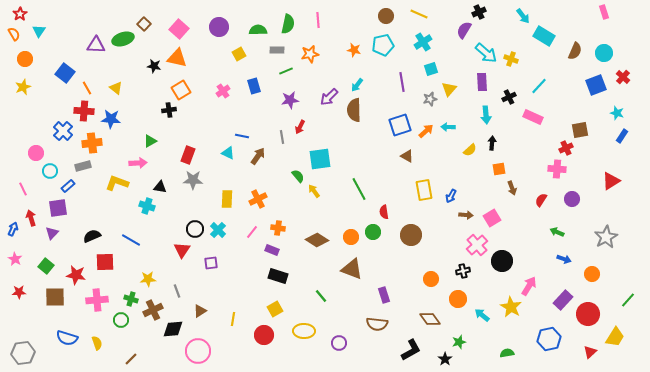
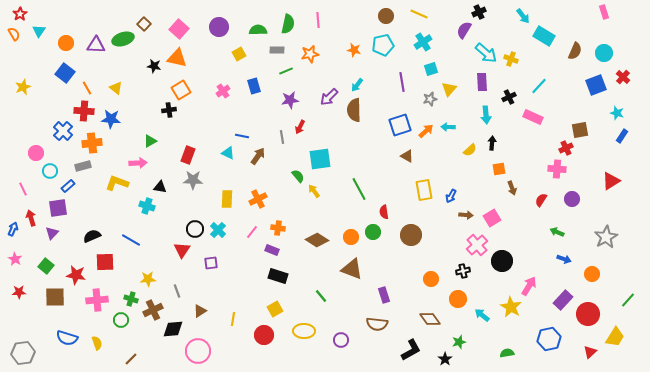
orange circle at (25, 59): moved 41 px right, 16 px up
purple circle at (339, 343): moved 2 px right, 3 px up
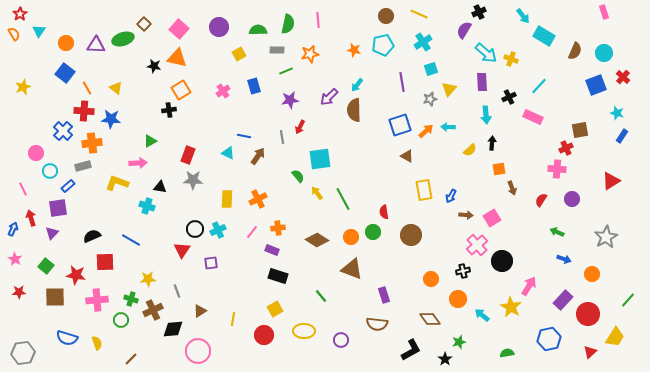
blue line at (242, 136): moved 2 px right
green line at (359, 189): moved 16 px left, 10 px down
yellow arrow at (314, 191): moved 3 px right, 2 px down
orange cross at (278, 228): rotated 16 degrees counterclockwise
cyan cross at (218, 230): rotated 21 degrees clockwise
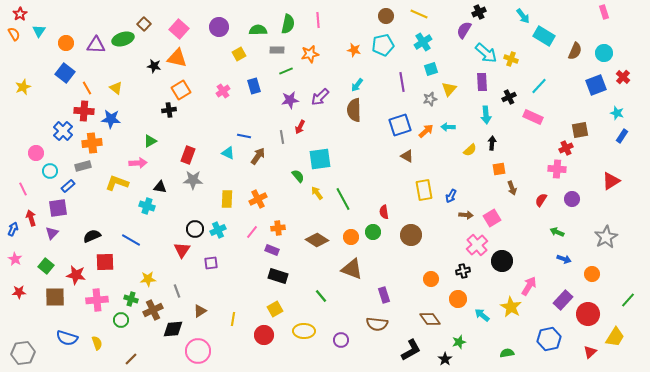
purple arrow at (329, 97): moved 9 px left
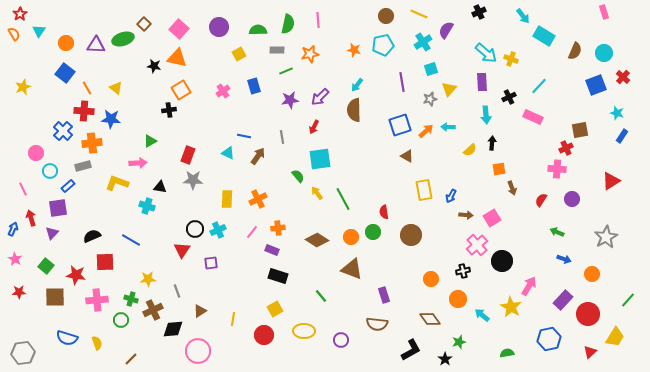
purple semicircle at (464, 30): moved 18 px left
red arrow at (300, 127): moved 14 px right
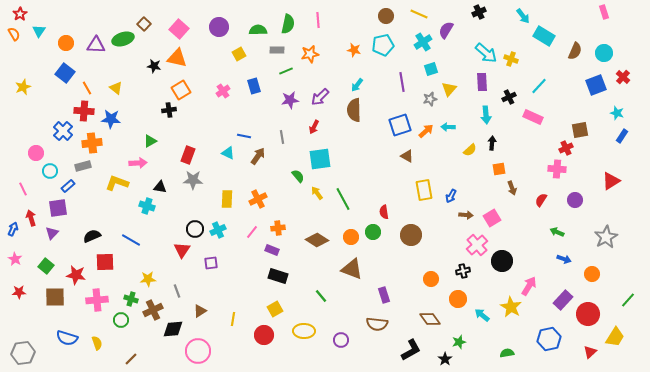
purple circle at (572, 199): moved 3 px right, 1 px down
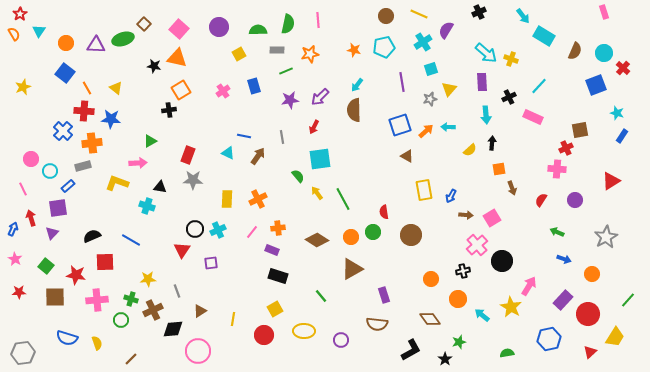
cyan pentagon at (383, 45): moved 1 px right, 2 px down
red cross at (623, 77): moved 9 px up
pink circle at (36, 153): moved 5 px left, 6 px down
brown triangle at (352, 269): rotated 50 degrees counterclockwise
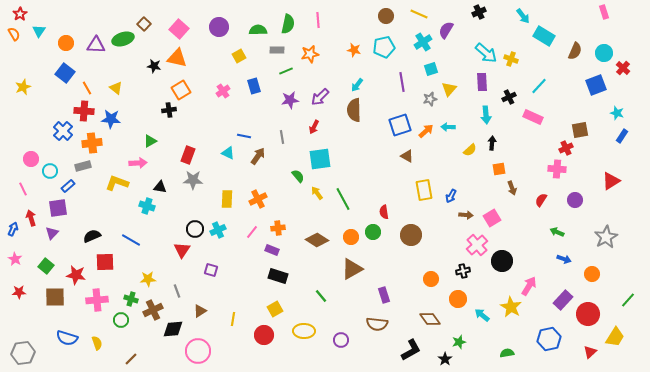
yellow square at (239, 54): moved 2 px down
purple square at (211, 263): moved 7 px down; rotated 24 degrees clockwise
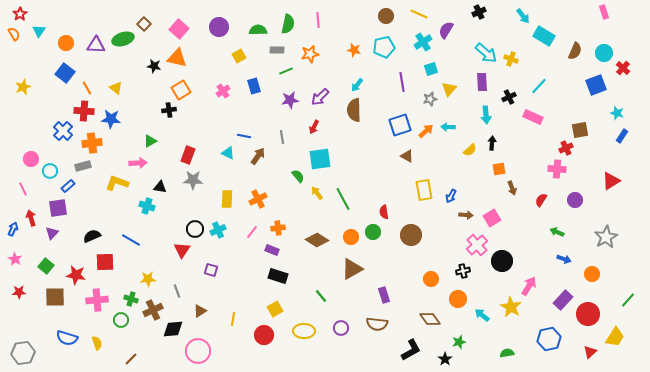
purple circle at (341, 340): moved 12 px up
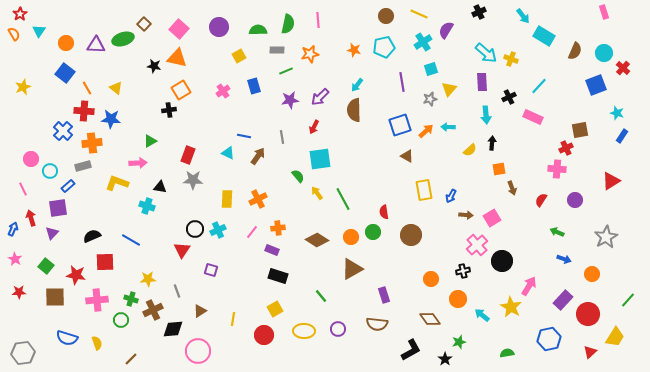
purple circle at (341, 328): moved 3 px left, 1 px down
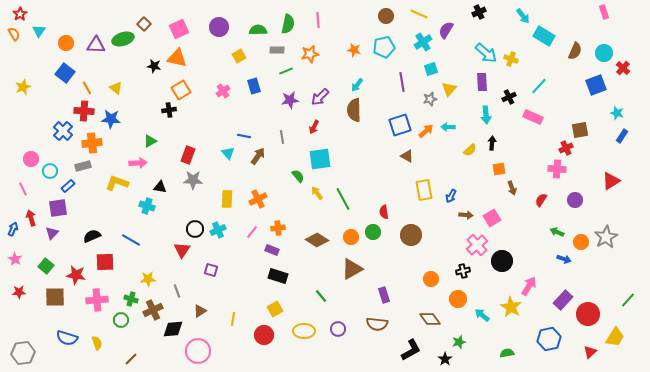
pink square at (179, 29): rotated 24 degrees clockwise
cyan triangle at (228, 153): rotated 24 degrees clockwise
orange circle at (592, 274): moved 11 px left, 32 px up
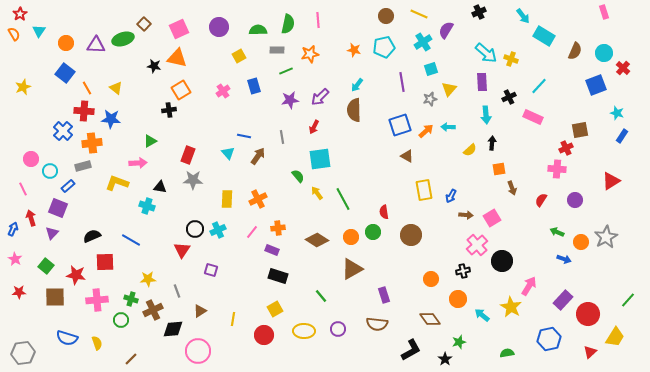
purple square at (58, 208): rotated 30 degrees clockwise
